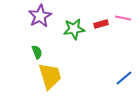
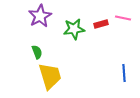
blue line: moved 5 px up; rotated 54 degrees counterclockwise
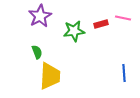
green star: moved 2 px down
yellow trapezoid: rotated 20 degrees clockwise
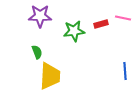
purple star: rotated 30 degrees clockwise
blue line: moved 1 px right, 2 px up
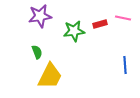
purple star: rotated 10 degrees counterclockwise
red rectangle: moved 1 px left
blue line: moved 6 px up
yellow trapezoid: rotated 24 degrees clockwise
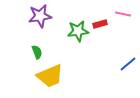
pink line: moved 4 px up
green star: moved 4 px right
blue line: moved 3 px right, 1 px up; rotated 54 degrees clockwise
yellow trapezoid: rotated 40 degrees clockwise
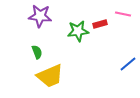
purple star: rotated 15 degrees clockwise
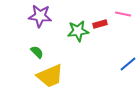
green semicircle: rotated 24 degrees counterclockwise
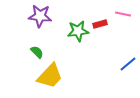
yellow trapezoid: rotated 24 degrees counterclockwise
